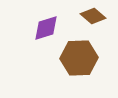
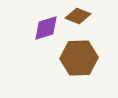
brown diamond: moved 15 px left; rotated 20 degrees counterclockwise
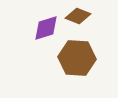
brown hexagon: moved 2 px left; rotated 6 degrees clockwise
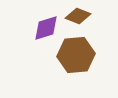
brown hexagon: moved 1 px left, 3 px up; rotated 9 degrees counterclockwise
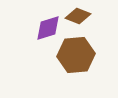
purple diamond: moved 2 px right
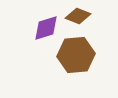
purple diamond: moved 2 px left
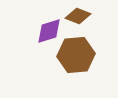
purple diamond: moved 3 px right, 3 px down
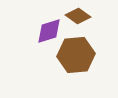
brown diamond: rotated 15 degrees clockwise
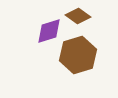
brown hexagon: moved 2 px right; rotated 12 degrees counterclockwise
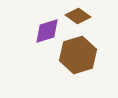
purple diamond: moved 2 px left
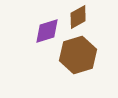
brown diamond: moved 1 px down; rotated 65 degrees counterclockwise
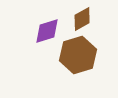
brown diamond: moved 4 px right, 2 px down
